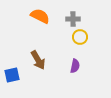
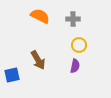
yellow circle: moved 1 px left, 8 px down
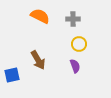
yellow circle: moved 1 px up
purple semicircle: rotated 32 degrees counterclockwise
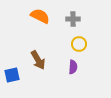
purple semicircle: moved 2 px left, 1 px down; rotated 24 degrees clockwise
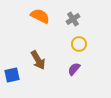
gray cross: rotated 32 degrees counterclockwise
purple semicircle: moved 1 px right, 2 px down; rotated 144 degrees counterclockwise
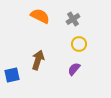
brown arrow: rotated 132 degrees counterclockwise
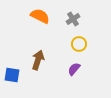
blue square: rotated 21 degrees clockwise
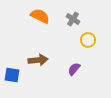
gray cross: rotated 24 degrees counterclockwise
yellow circle: moved 9 px right, 4 px up
brown arrow: rotated 66 degrees clockwise
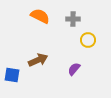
gray cross: rotated 32 degrees counterclockwise
brown arrow: rotated 18 degrees counterclockwise
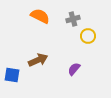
gray cross: rotated 16 degrees counterclockwise
yellow circle: moved 4 px up
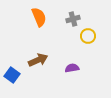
orange semicircle: moved 1 px left, 1 px down; rotated 42 degrees clockwise
purple semicircle: moved 2 px left, 1 px up; rotated 40 degrees clockwise
blue square: rotated 28 degrees clockwise
